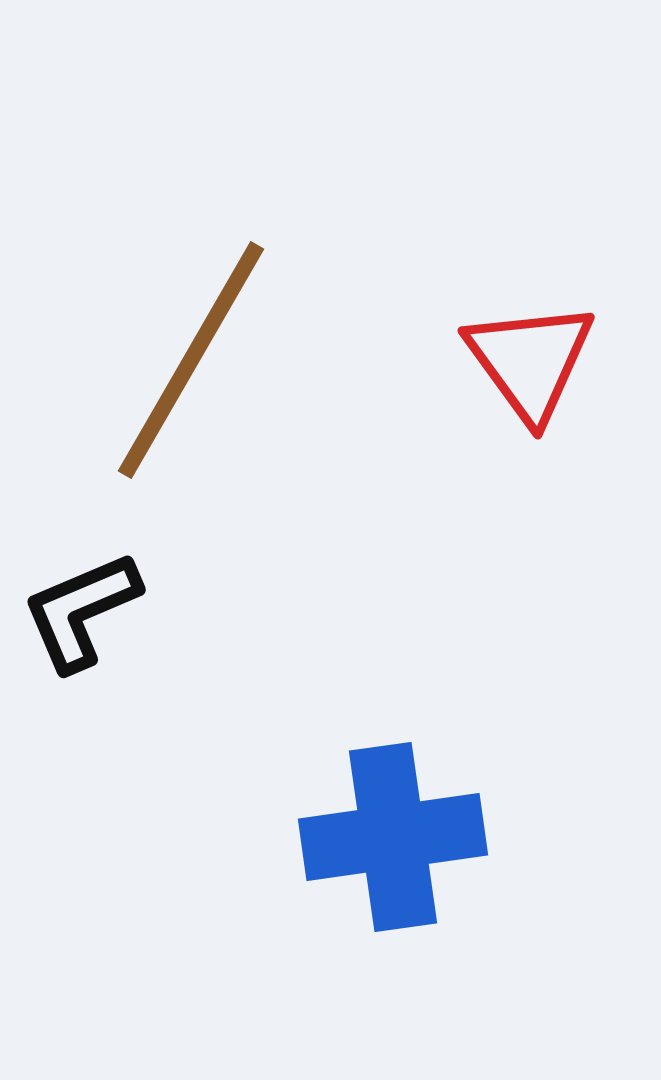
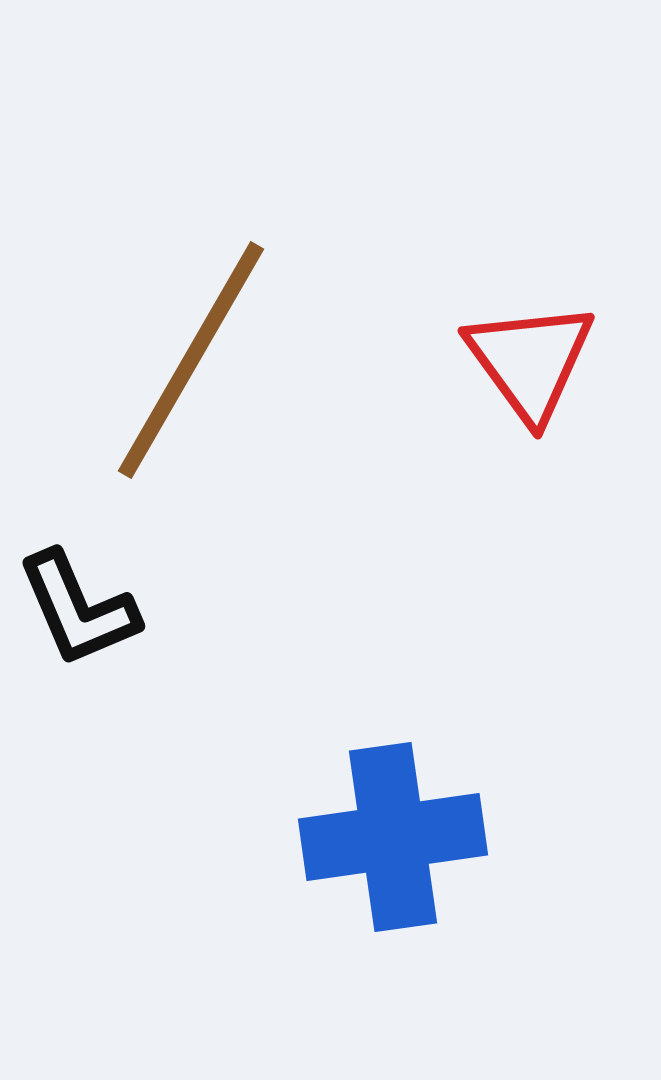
black L-shape: moved 3 px left, 2 px up; rotated 90 degrees counterclockwise
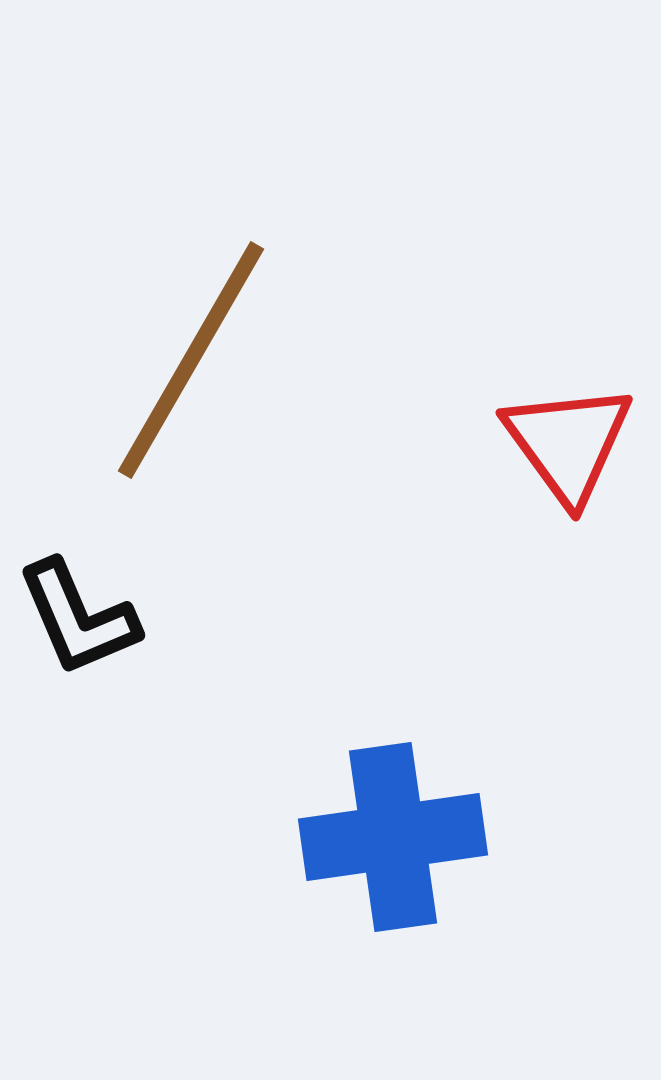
red triangle: moved 38 px right, 82 px down
black L-shape: moved 9 px down
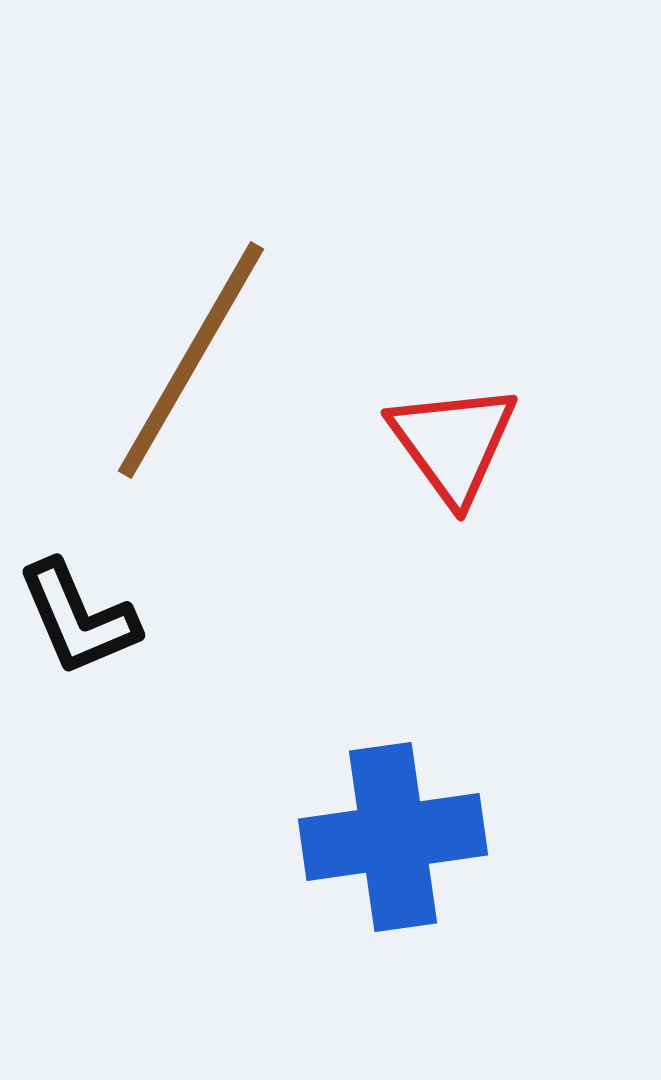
red triangle: moved 115 px left
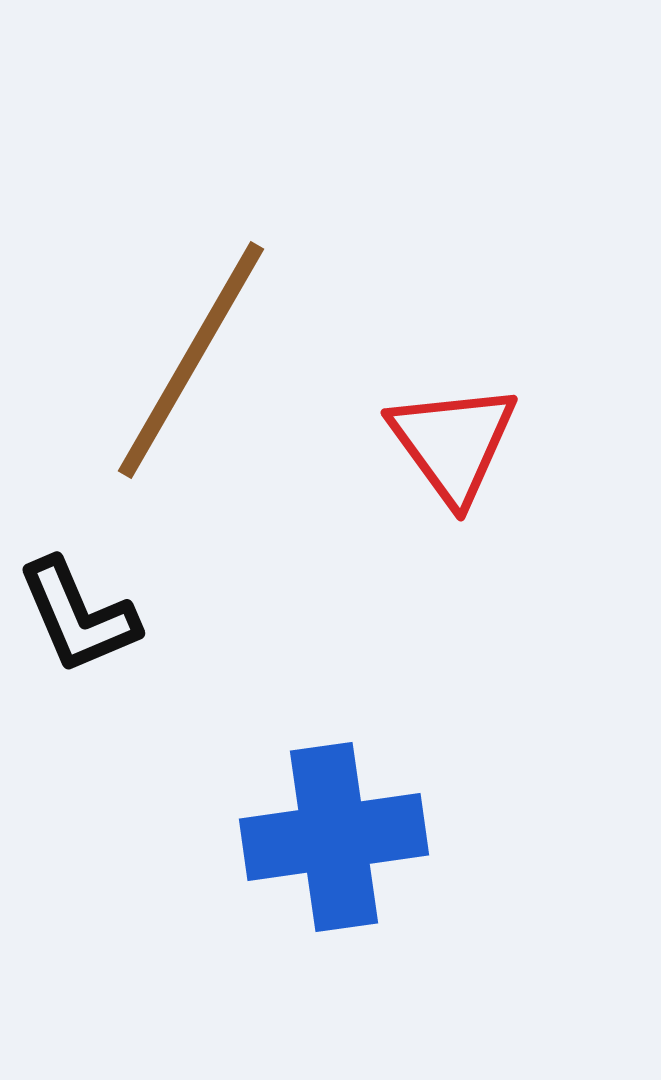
black L-shape: moved 2 px up
blue cross: moved 59 px left
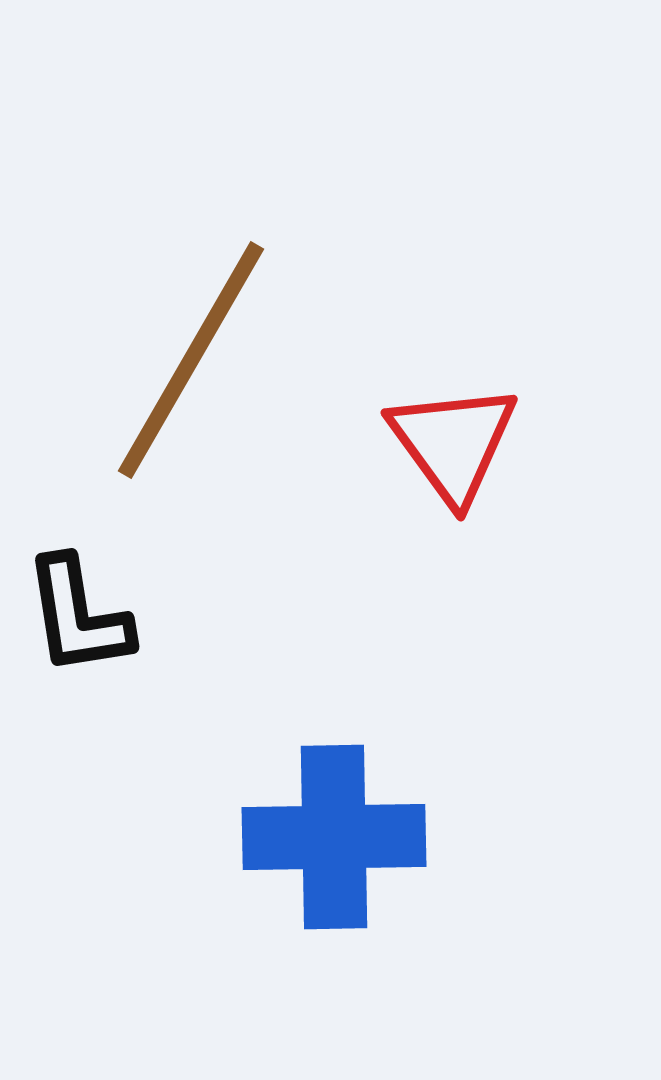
black L-shape: rotated 14 degrees clockwise
blue cross: rotated 7 degrees clockwise
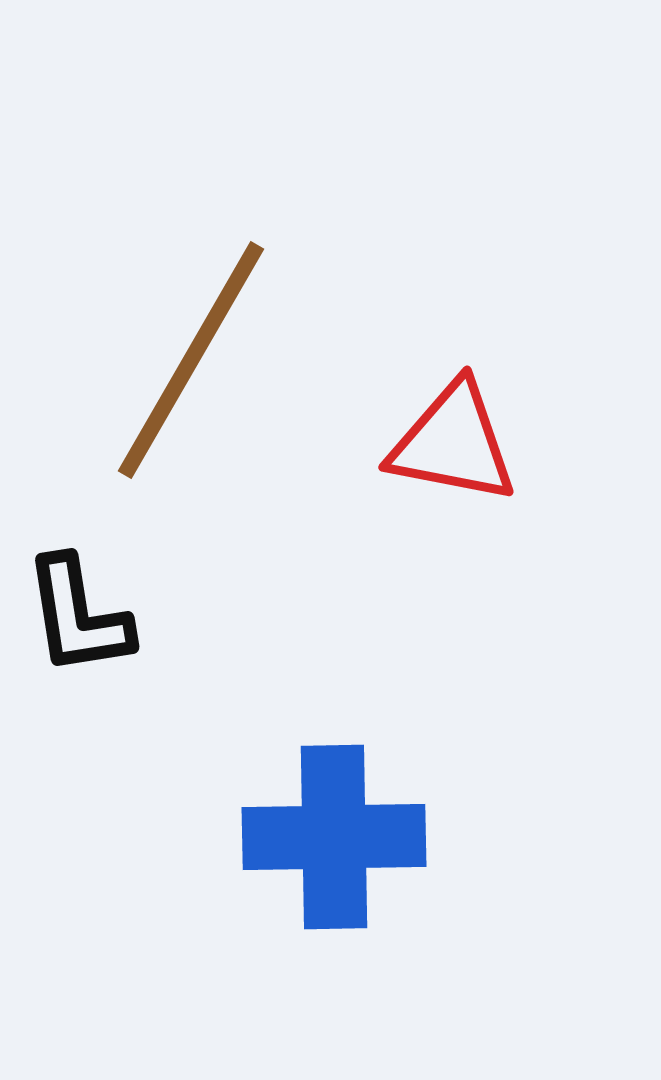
red triangle: rotated 43 degrees counterclockwise
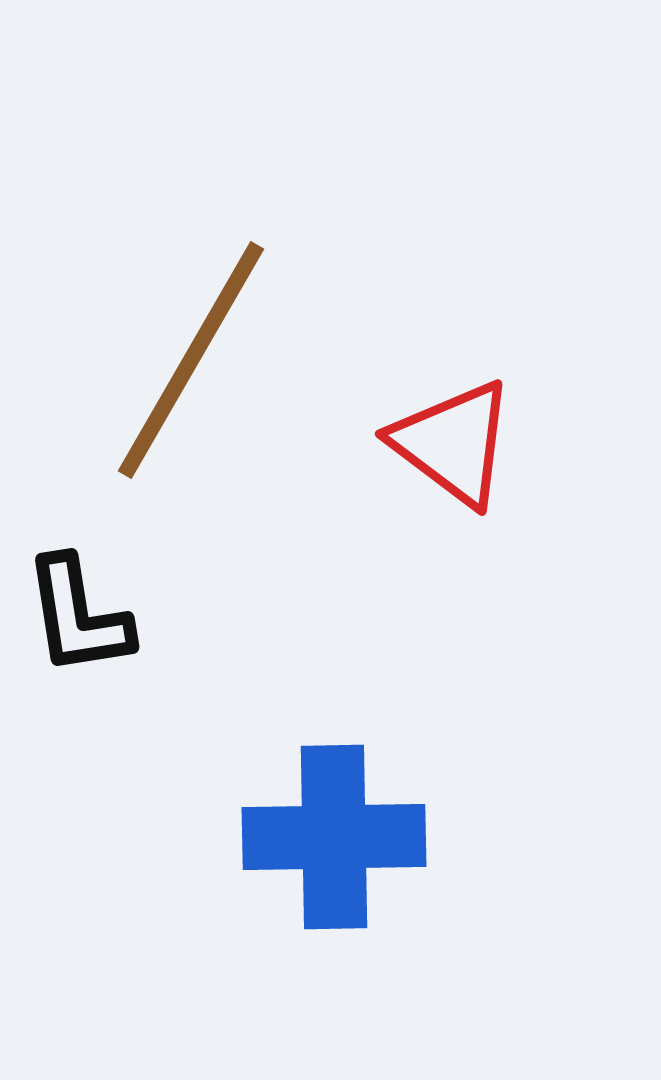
red triangle: rotated 26 degrees clockwise
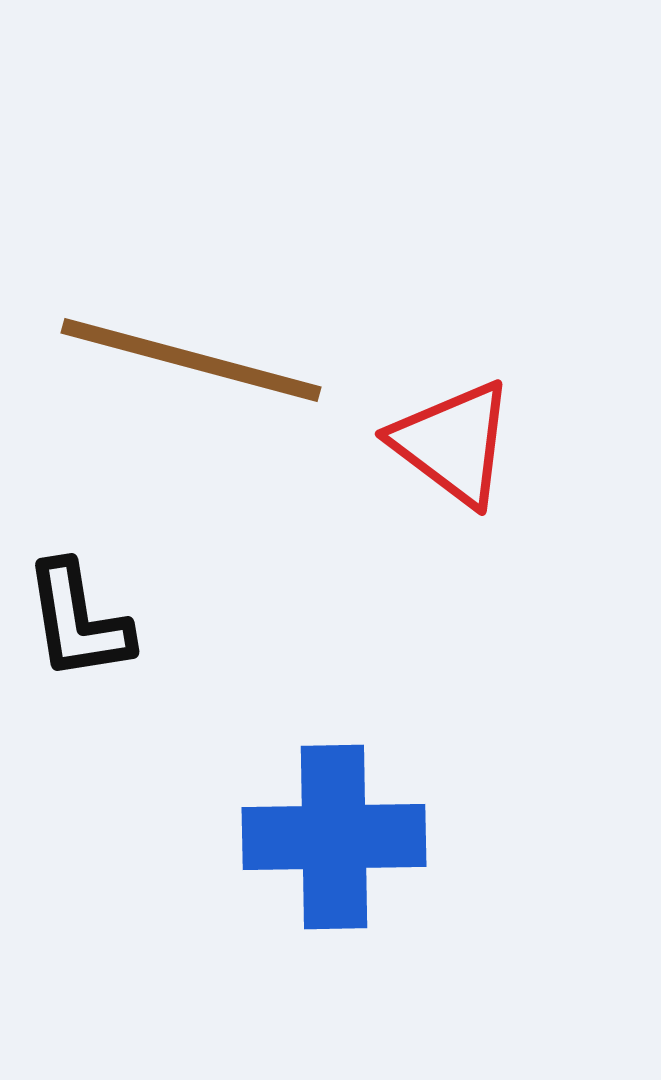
brown line: rotated 75 degrees clockwise
black L-shape: moved 5 px down
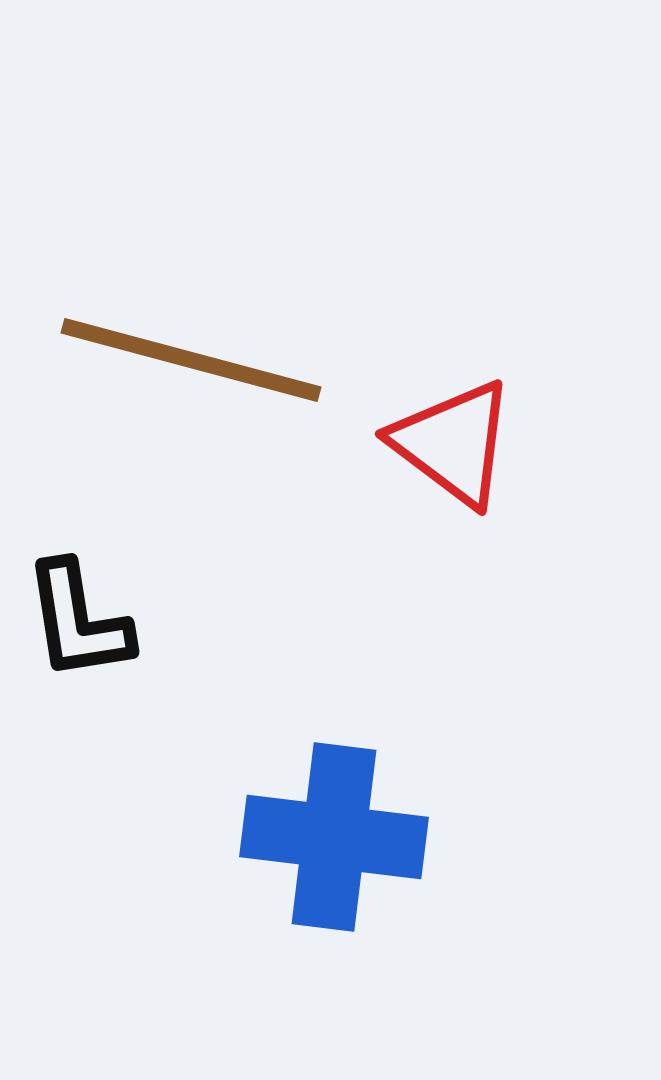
blue cross: rotated 8 degrees clockwise
